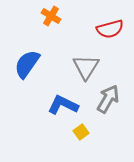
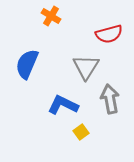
red semicircle: moved 1 px left, 5 px down
blue semicircle: rotated 12 degrees counterclockwise
gray arrow: moved 2 px right; rotated 40 degrees counterclockwise
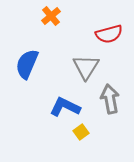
orange cross: rotated 18 degrees clockwise
blue L-shape: moved 2 px right, 2 px down
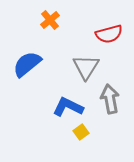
orange cross: moved 1 px left, 4 px down
blue semicircle: rotated 28 degrees clockwise
blue L-shape: moved 3 px right
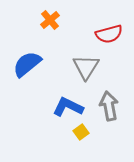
gray arrow: moved 1 px left, 7 px down
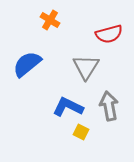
orange cross: rotated 18 degrees counterclockwise
yellow square: rotated 28 degrees counterclockwise
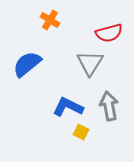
red semicircle: moved 1 px up
gray triangle: moved 4 px right, 4 px up
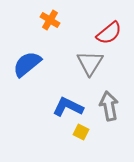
red semicircle: rotated 24 degrees counterclockwise
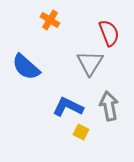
red semicircle: rotated 72 degrees counterclockwise
blue semicircle: moved 1 px left, 3 px down; rotated 100 degrees counterclockwise
